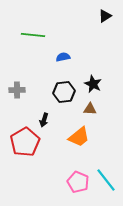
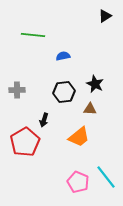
blue semicircle: moved 1 px up
black star: moved 2 px right
cyan line: moved 3 px up
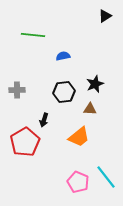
black star: rotated 24 degrees clockwise
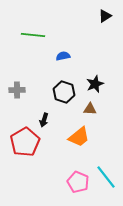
black hexagon: rotated 25 degrees clockwise
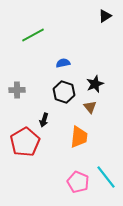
green line: rotated 35 degrees counterclockwise
blue semicircle: moved 7 px down
brown triangle: moved 2 px up; rotated 48 degrees clockwise
orange trapezoid: rotated 45 degrees counterclockwise
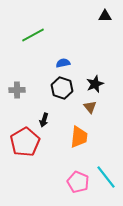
black triangle: rotated 32 degrees clockwise
black hexagon: moved 2 px left, 4 px up
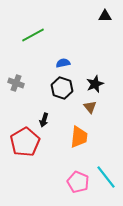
gray cross: moved 1 px left, 7 px up; rotated 21 degrees clockwise
